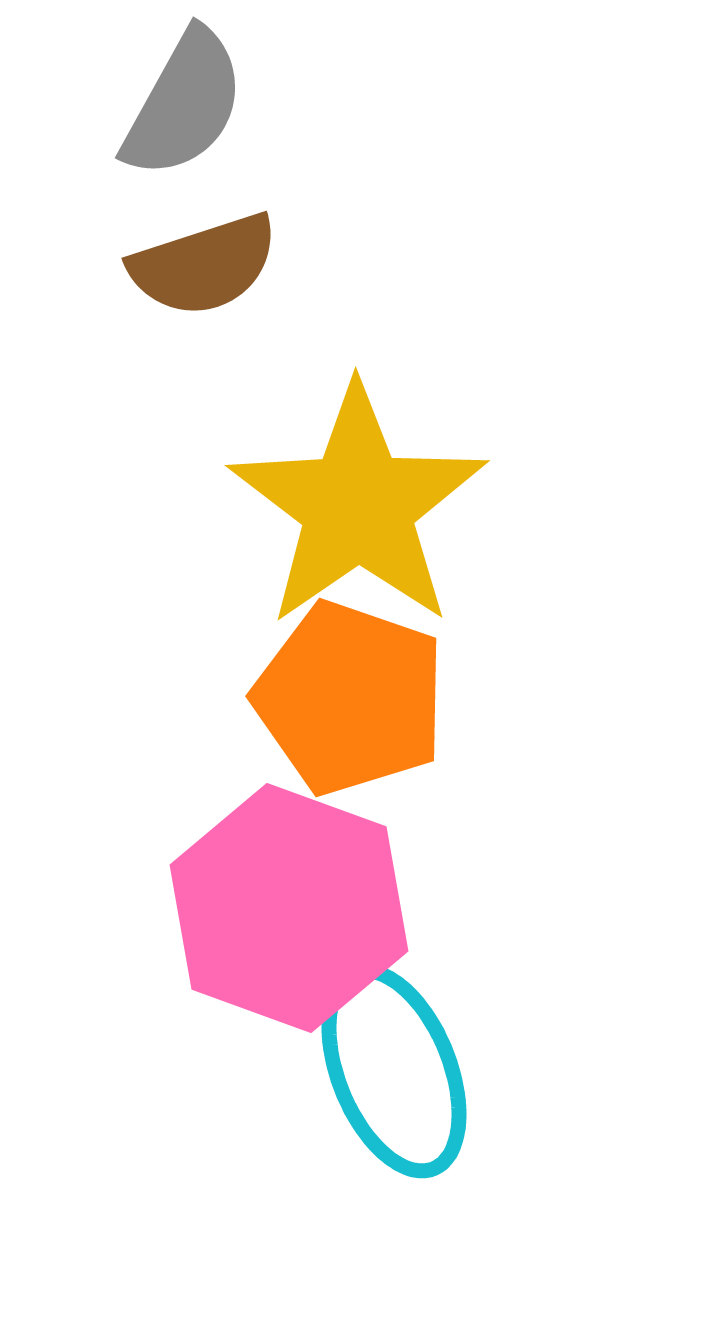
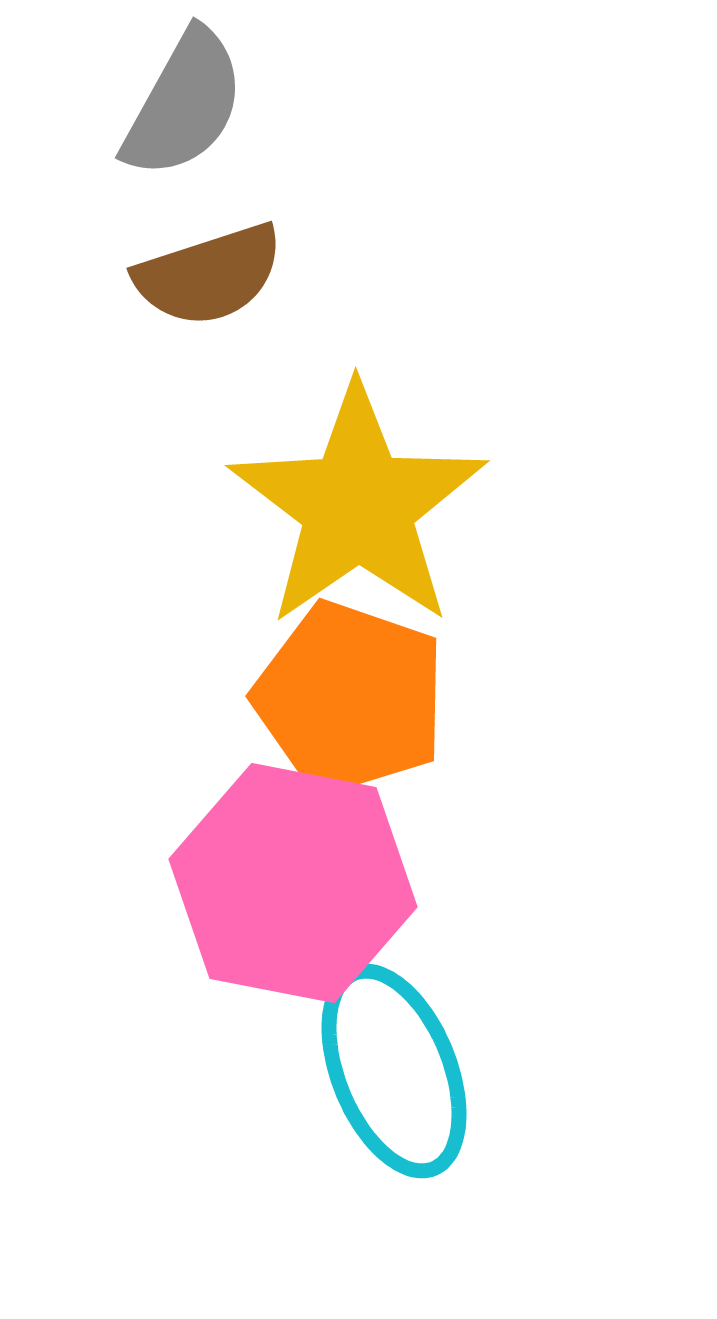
brown semicircle: moved 5 px right, 10 px down
pink hexagon: moved 4 px right, 25 px up; rotated 9 degrees counterclockwise
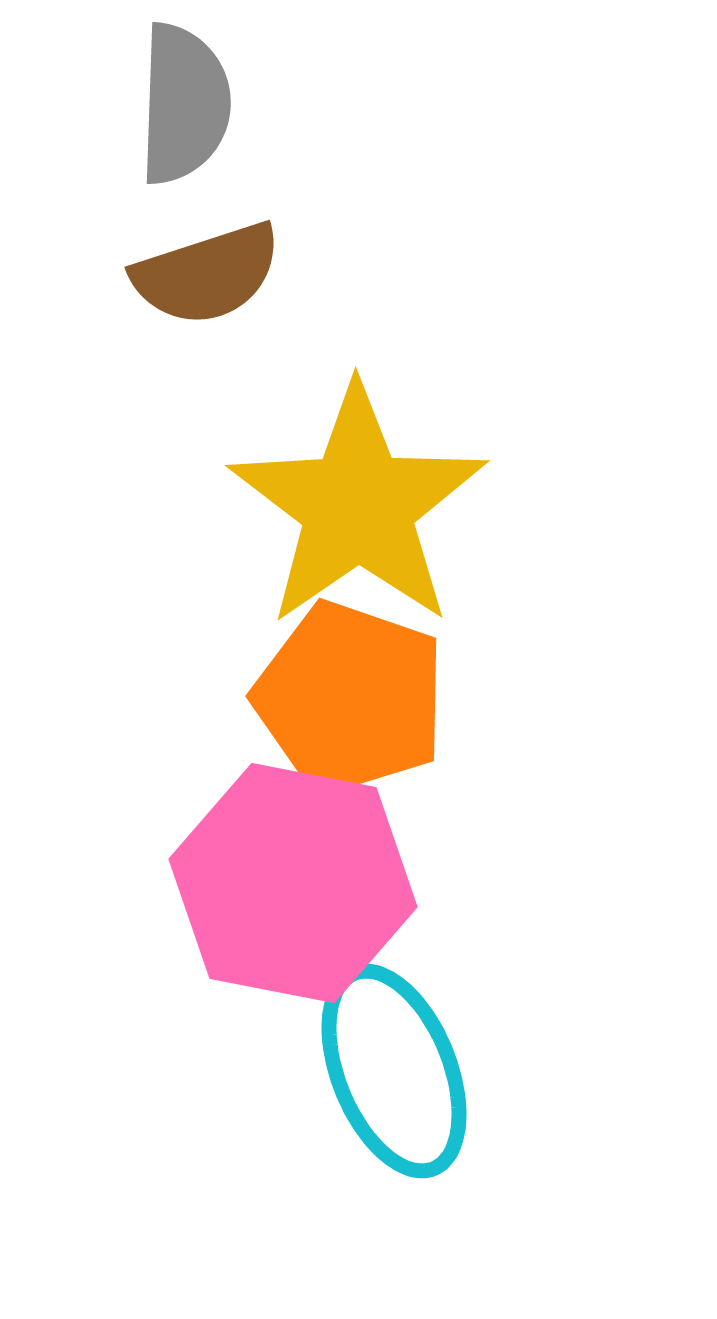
gray semicircle: rotated 27 degrees counterclockwise
brown semicircle: moved 2 px left, 1 px up
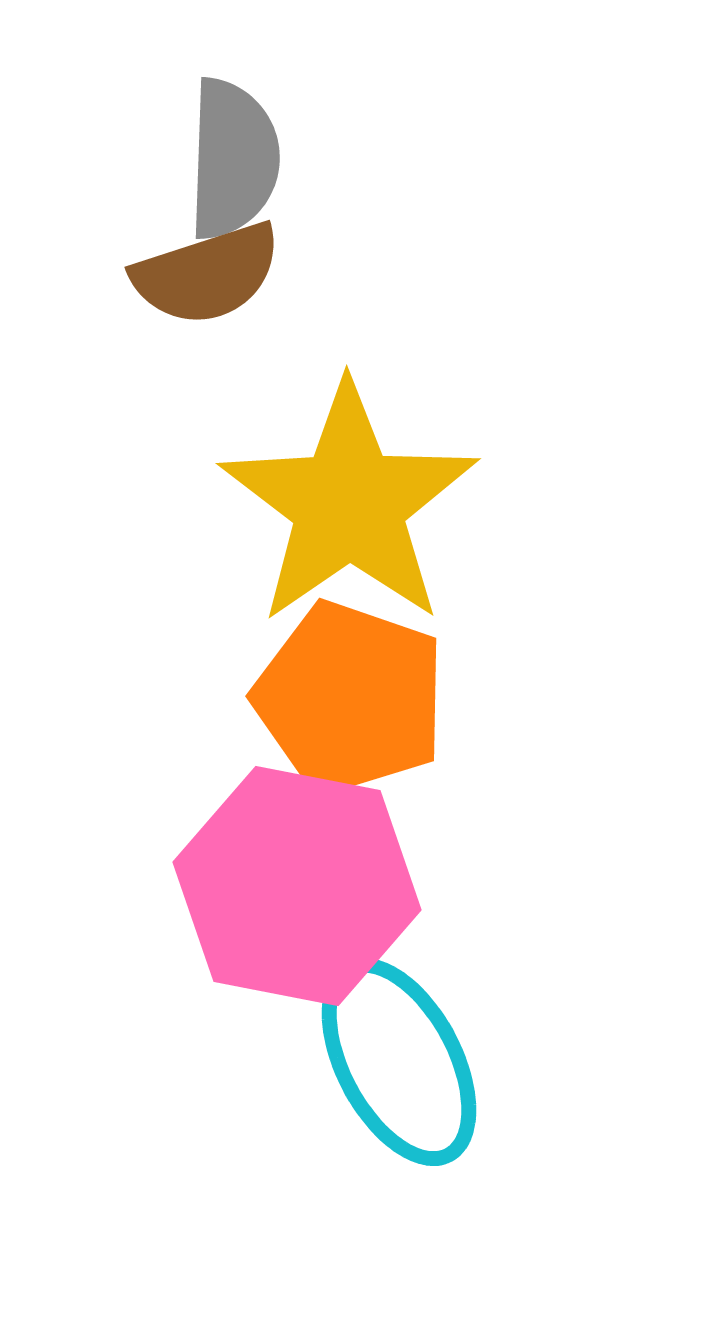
gray semicircle: moved 49 px right, 55 px down
yellow star: moved 9 px left, 2 px up
pink hexagon: moved 4 px right, 3 px down
cyan ellipse: moved 5 px right, 9 px up; rotated 6 degrees counterclockwise
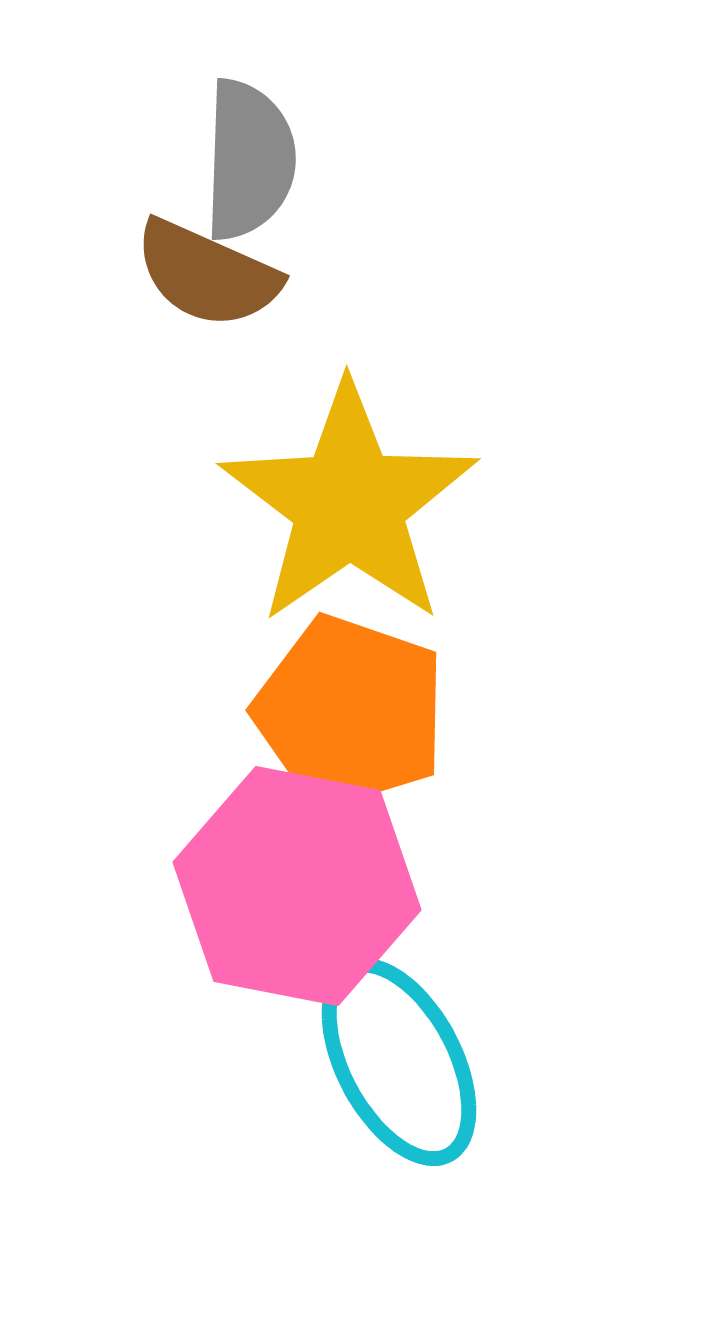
gray semicircle: moved 16 px right, 1 px down
brown semicircle: rotated 42 degrees clockwise
orange pentagon: moved 14 px down
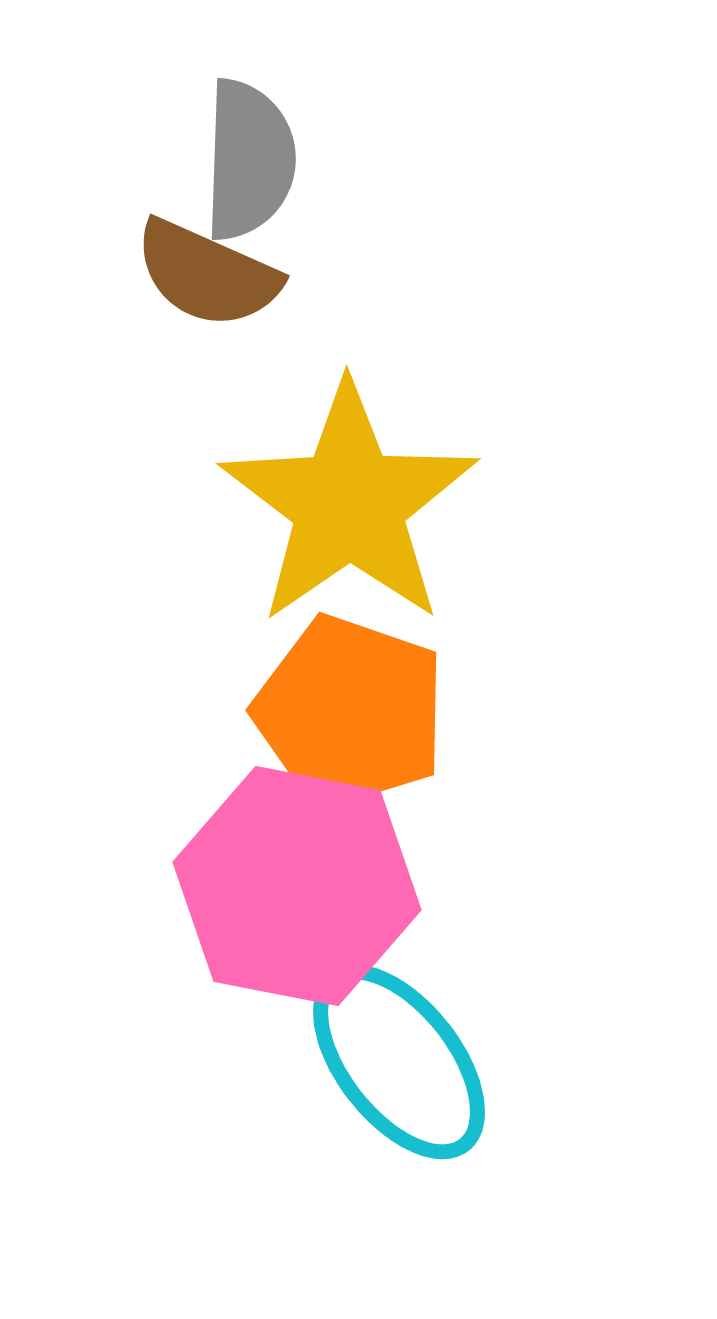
cyan ellipse: rotated 10 degrees counterclockwise
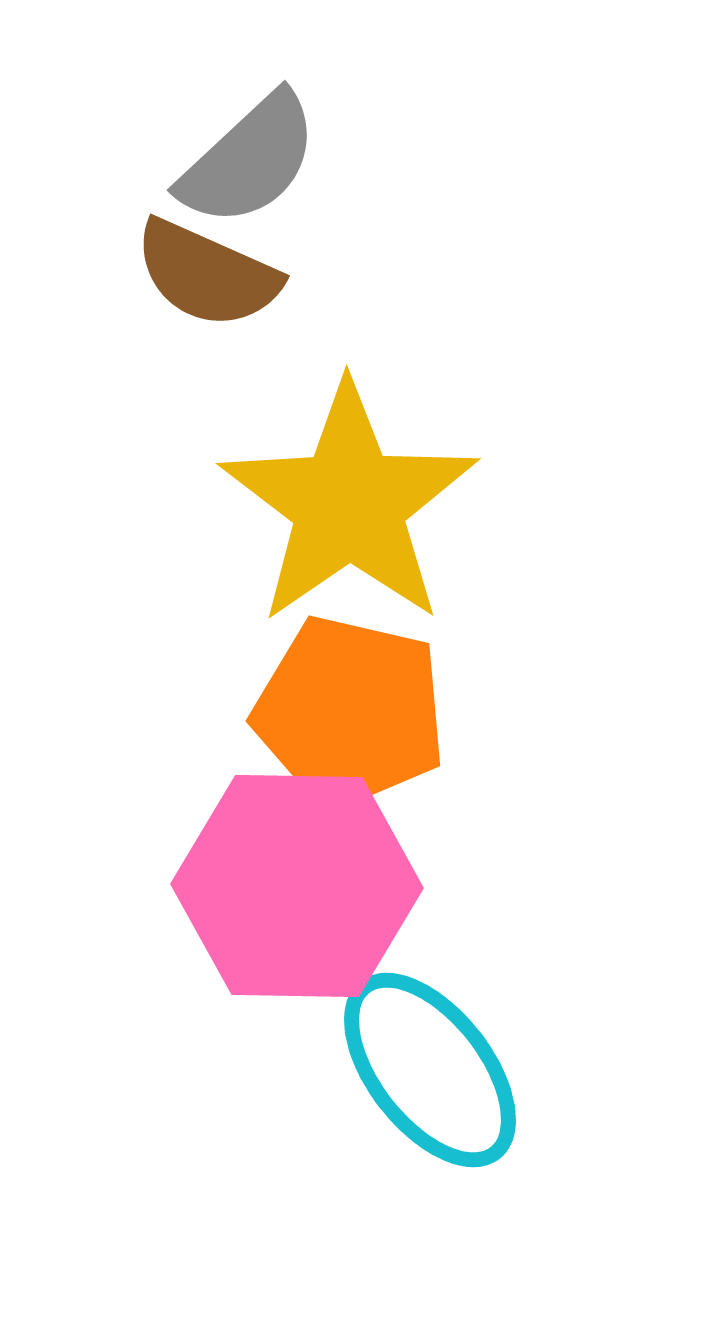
gray semicircle: rotated 45 degrees clockwise
orange pentagon: rotated 6 degrees counterclockwise
pink hexagon: rotated 10 degrees counterclockwise
cyan ellipse: moved 31 px right, 8 px down
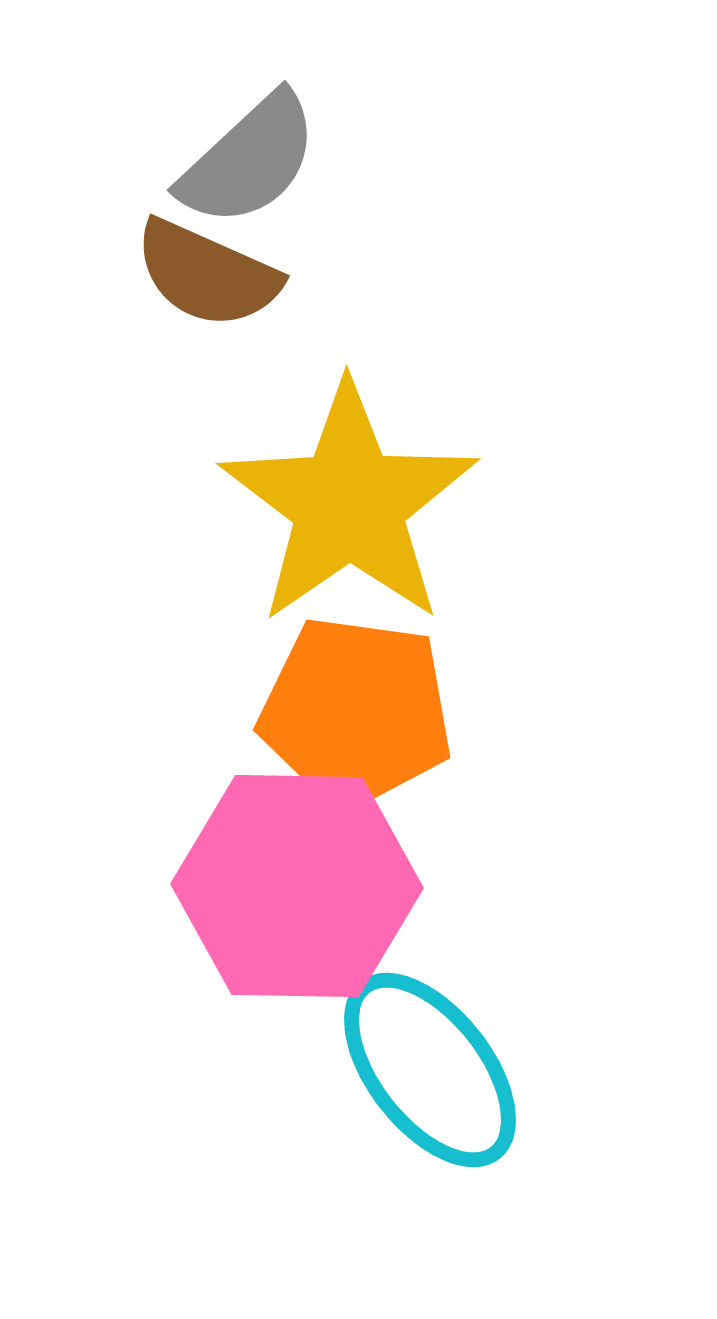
orange pentagon: moved 6 px right; rotated 5 degrees counterclockwise
